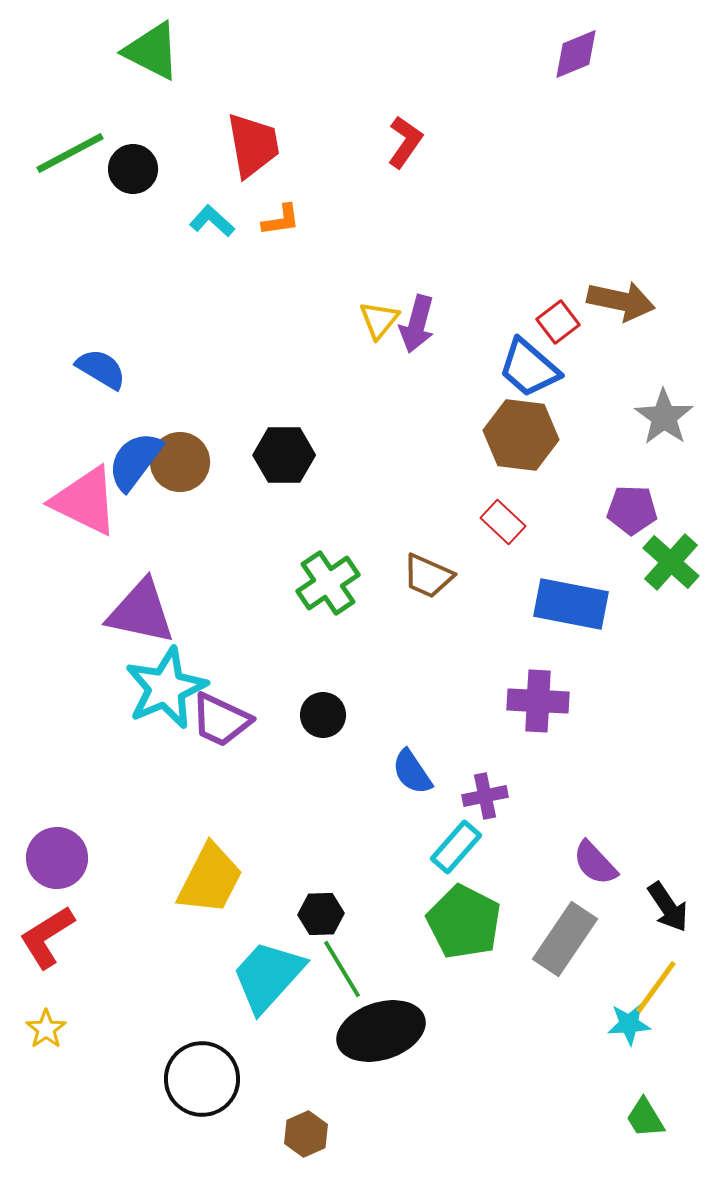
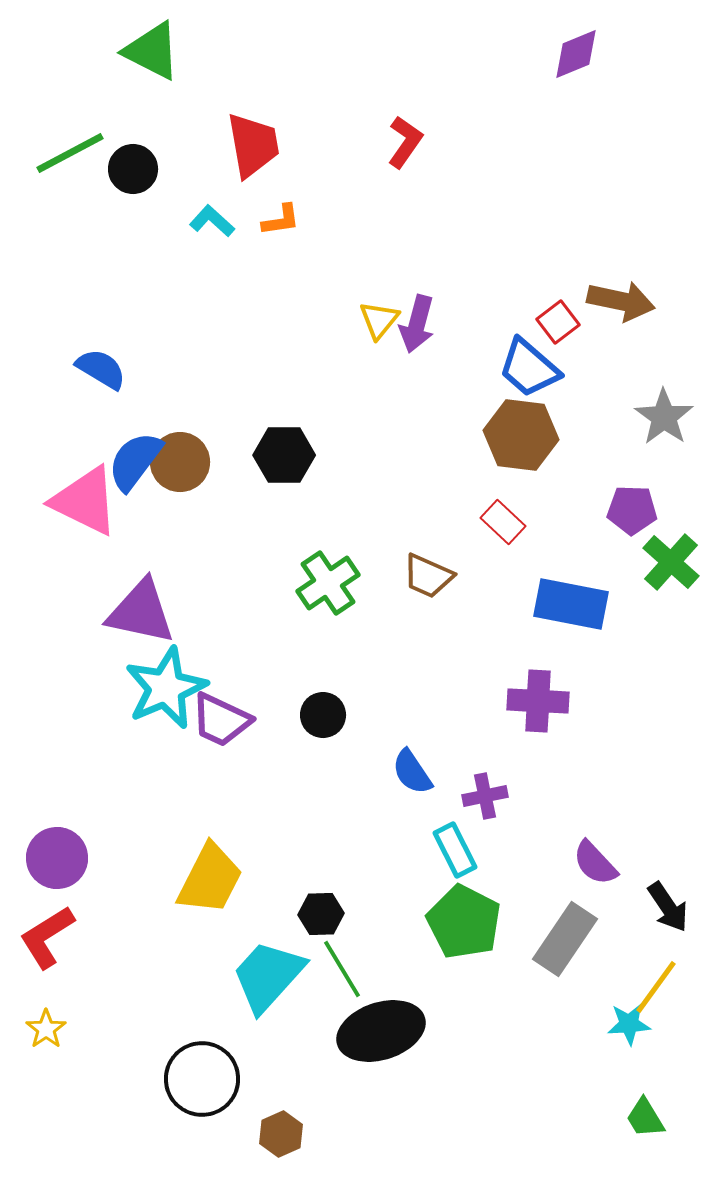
cyan rectangle at (456, 847): moved 1 px left, 3 px down; rotated 68 degrees counterclockwise
brown hexagon at (306, 1134): moved 25 px left
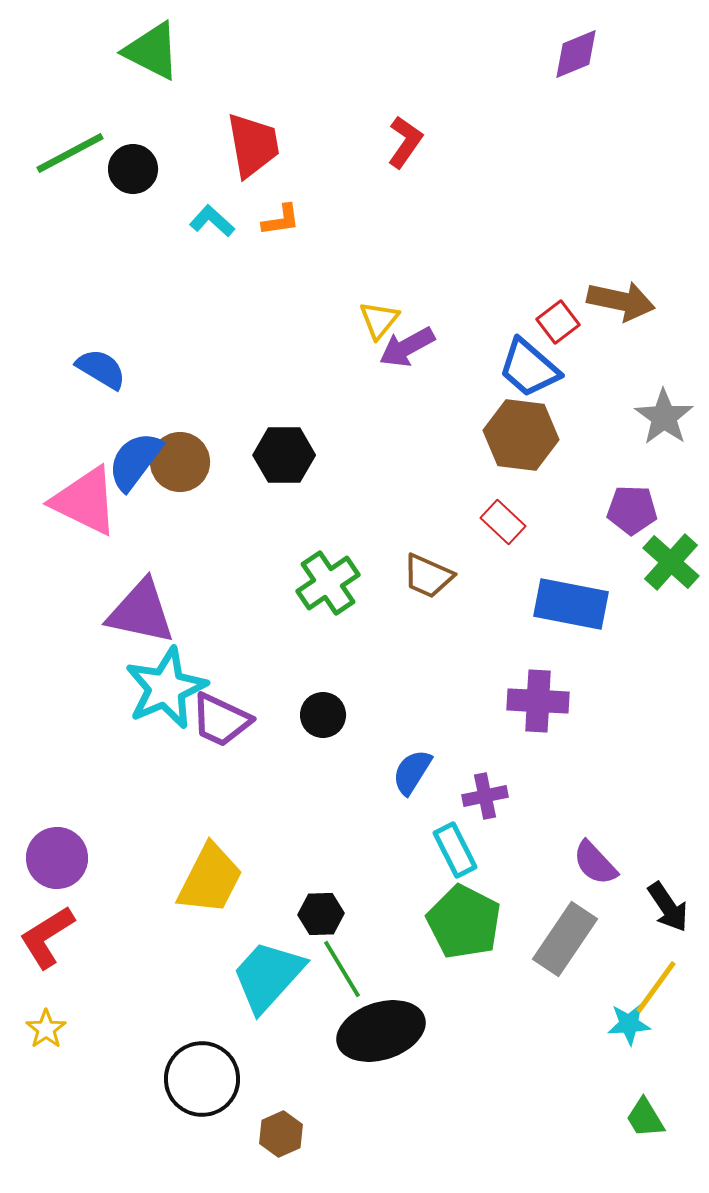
purple arrow at (417, 324): moved 10 px left, 23 px down; rotated 46 degrees clockwise
blue semicircle at (412, 772): rotated 66 degrees clockwise
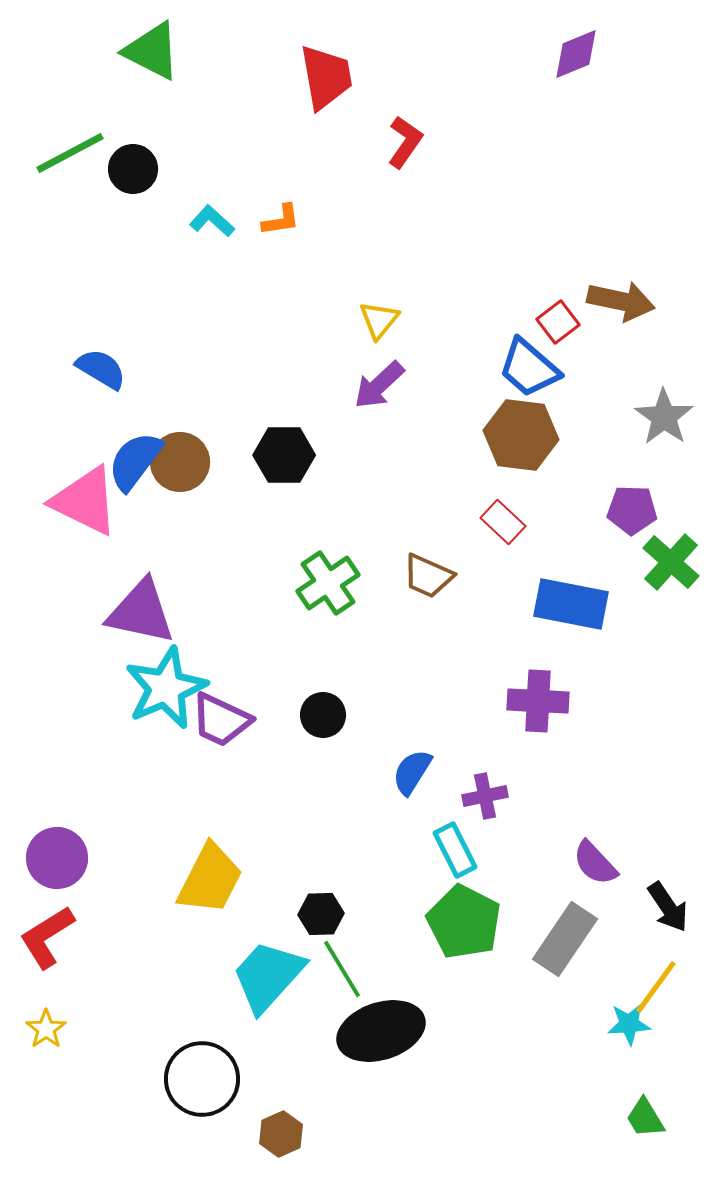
red trapezoid at (253, 145): moved 73 px right, 68 px up
purple arrow at (407, 347): moved 28 px left, 38 px down; rotated 14 degrees counterclockwise
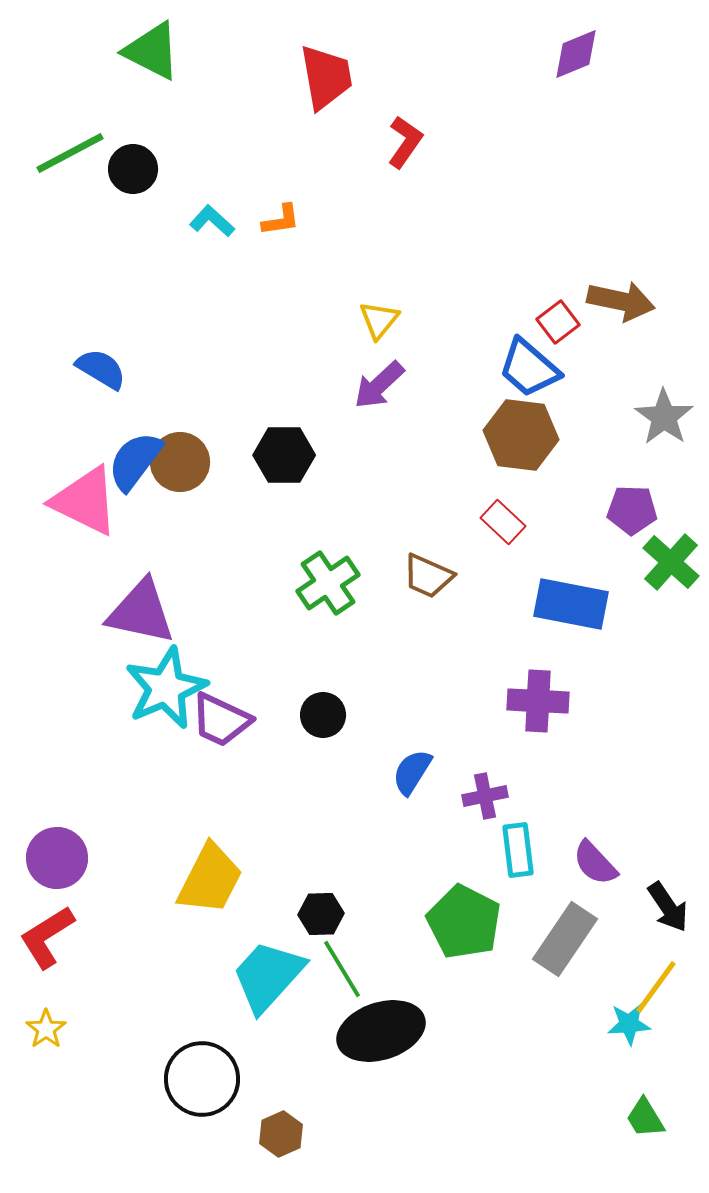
cyan rectangle at (455, 850): moved 63 px right; rotated 20 degrees clockwise
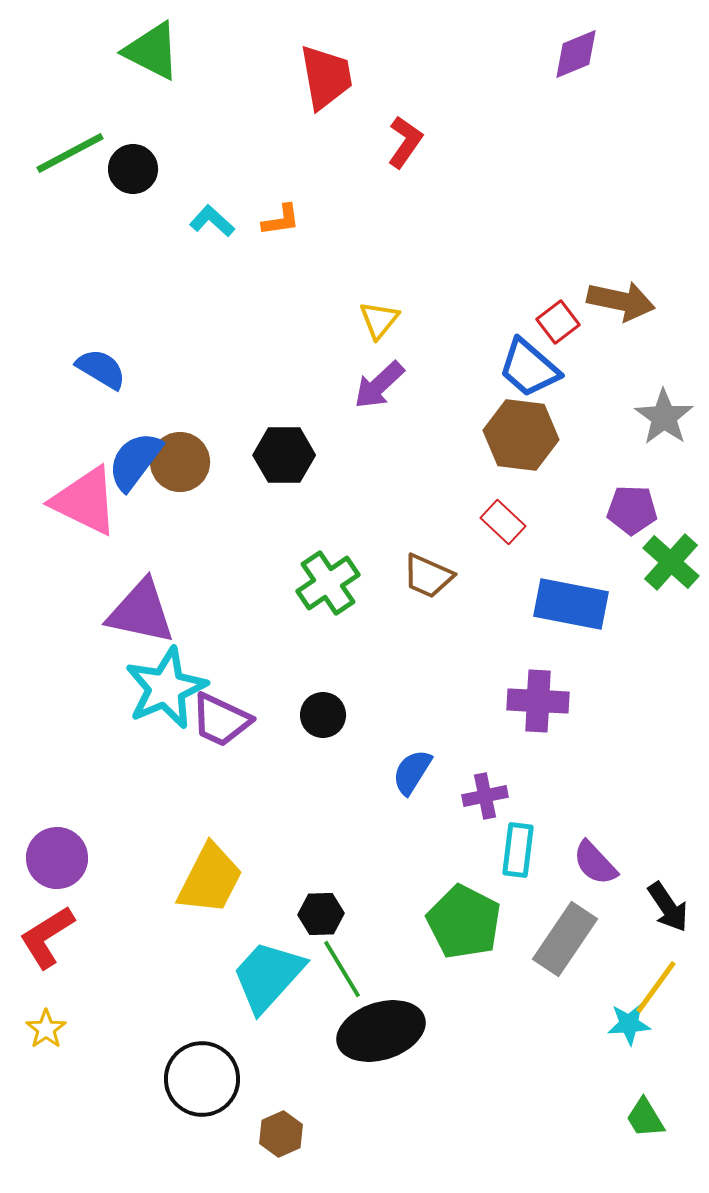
cyan rectangle at (518, 850): rotated 14 degrees clockwise
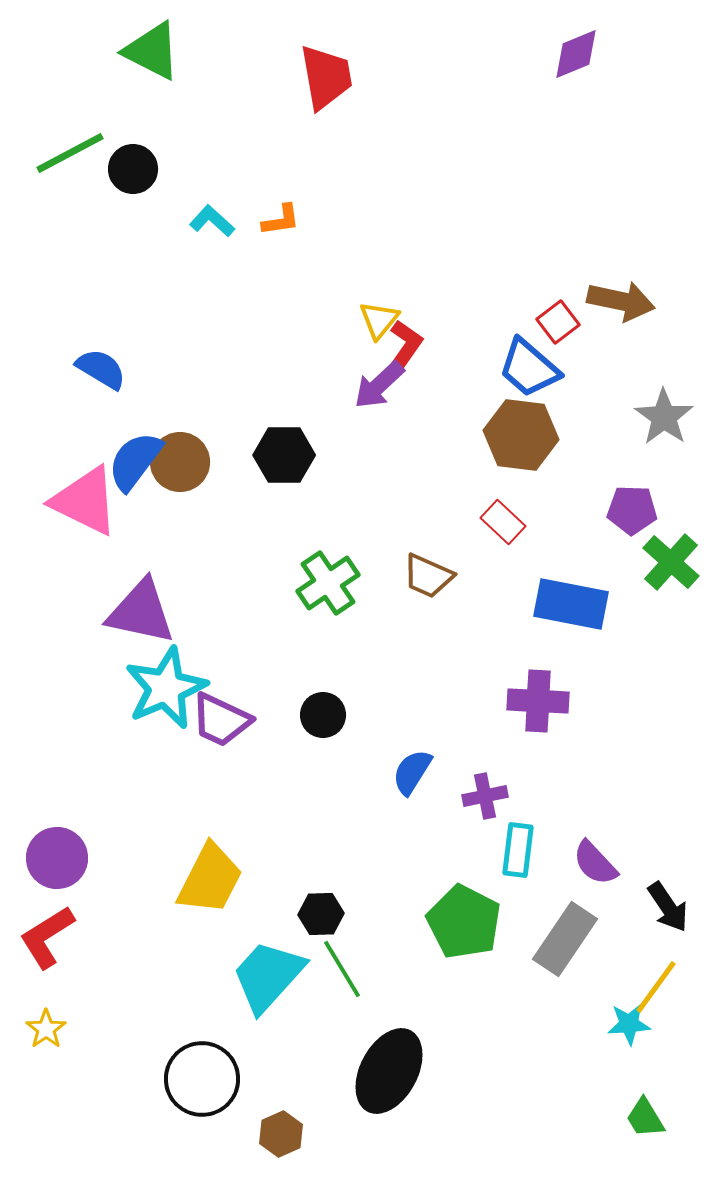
red L-shape at (405, 142): moved 204 px down
black ellipse at (381, 1031): moved 8 px right, 40 px down; rotated 44 degrees counterclockwise
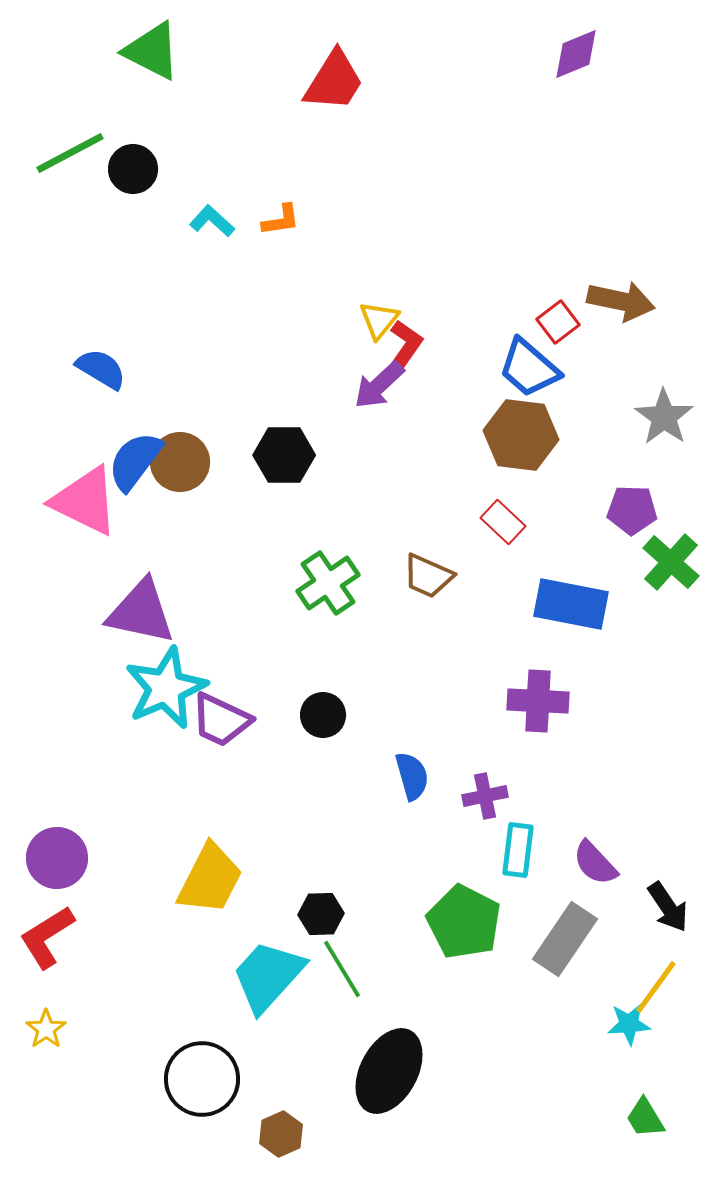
red trapezoid at (326, 77): moved 8 px right, 4 px down; rotated 42 degrees clockwise
blue semicircle at (412, 772): moved 4 px down; rotated 132 degrees clockwise
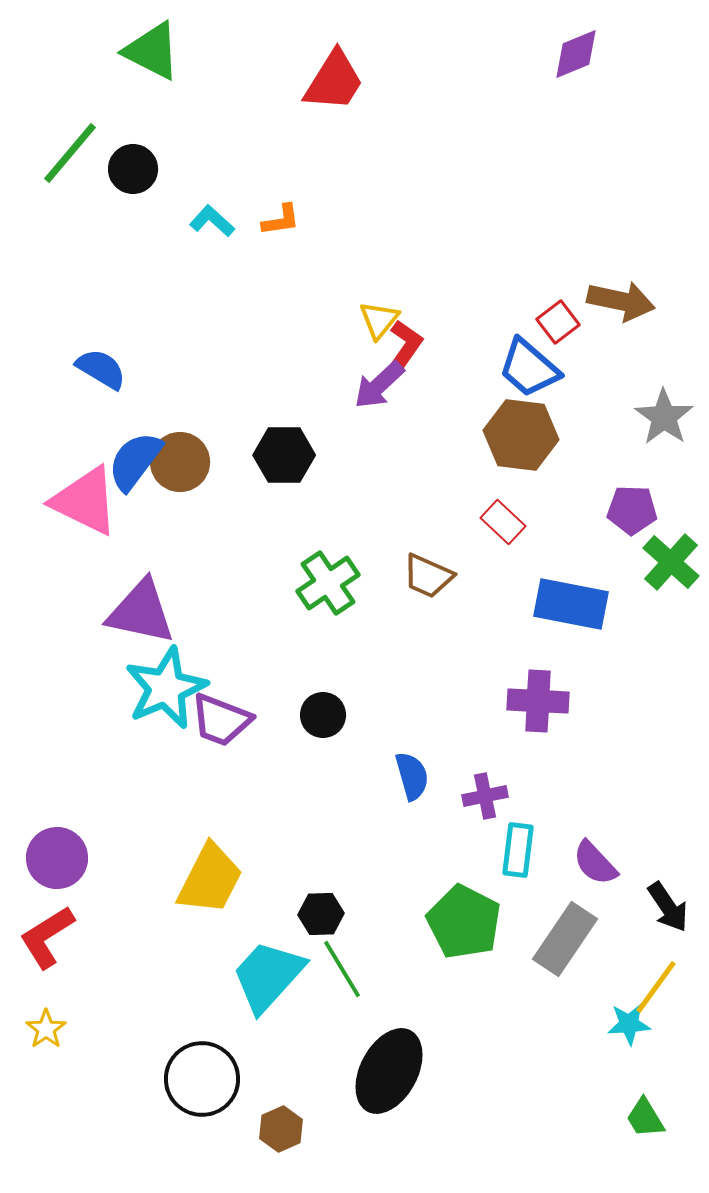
green line at (70, 153): rotated 22 degrees counterclockwise
purple trapezoid at (221, 720): rotated 4 degrees counterclockwise
brown hexagon at (281, 1134): moved 5 px up
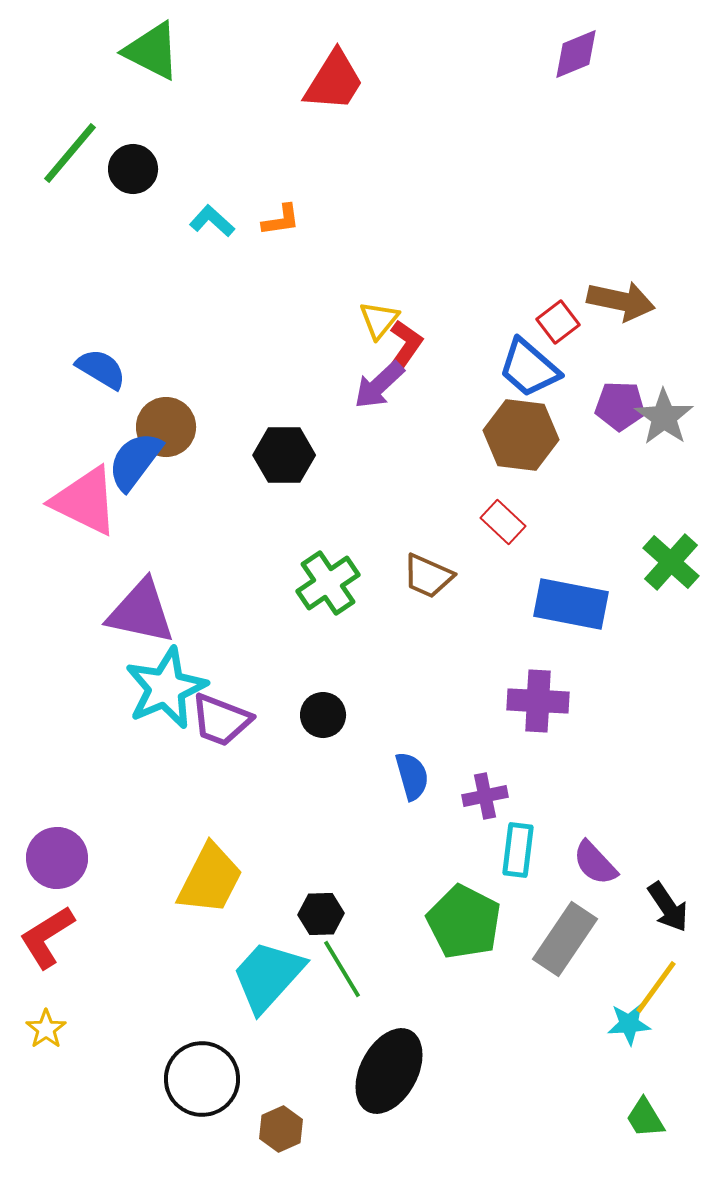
brown circle at (180, 462): moved 14 px left, 35 px up
purple pentagon at (632, 510): moved 12 px left, 104 px up
